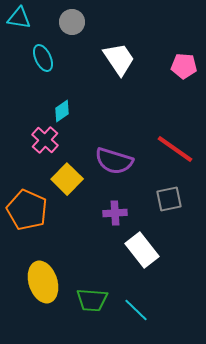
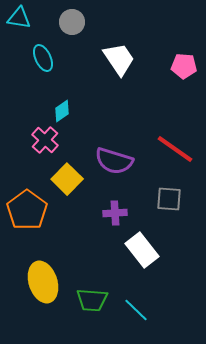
gray square: rotated 16 degrees clockwise
orange pentagon: rotated 12 degrees clockwise
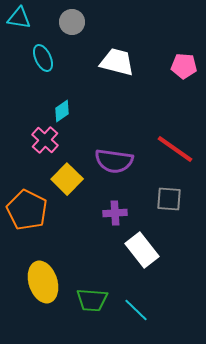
white trapezoid: moved 2 px left, 3 px down; rotated 42 degrees counterclockwise
purple semicircle: rotated 9 degrees counterclockwise
orange pentagon: rotated 9 degrees counterclockwise
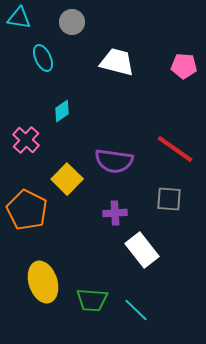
pink cross: moved 19 px left
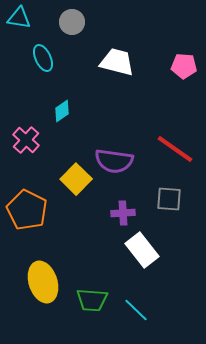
yellow square: moved 9 px right
purple cross: moved 8 px right
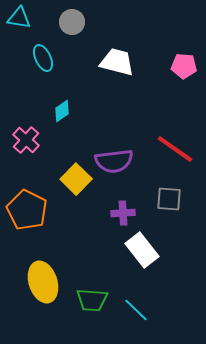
purple semicircle: rotated 15 degrees counterclockwise
